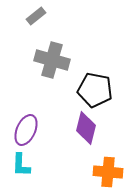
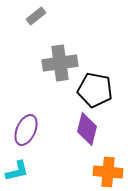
gray cross: moved 8 px right, 3 px down; rotated 24 degrees counterclockwise
purple diamond: moved 1 px right, 1 px down
cyan L-shape: moved 4 px left, 6 px down; rotated 105 degrees counterclockwise
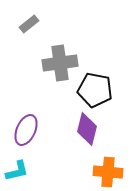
gray rectangle: moved 7 px left, 8 px down
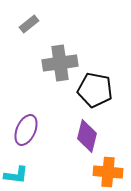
purple diamond: moved 7 px down
cyan L-shape: moved 1 px left, 4 px down; rotated 20 degrees clockwise
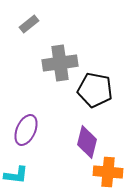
purple diamond: moved 6 px down
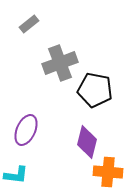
gray cross: rotated 12 degrees counterclockwise
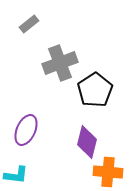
black pentagon: rotated 28 degrees clockwise
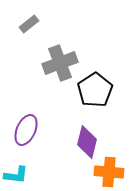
orange cross: moved 1 px right
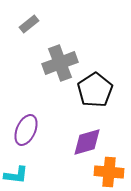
purple diamond: rotated 60 degrees clockwise
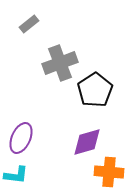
purple ellipse: moved 5 px left, 8 px down
